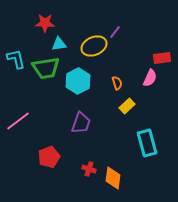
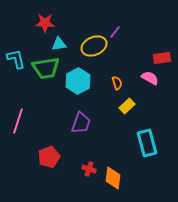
pink semicircle: rotated 84 degrees counterclockwise
pink line: rotated 35 degrees counterclockwise
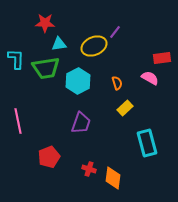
cyan L-shape: rotated 15 degrees clockwise
yellow rectangle: moved 2 px left, 2 px down
pink line: rotated 30 degrees counterclockwise
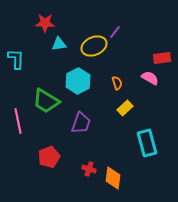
green trapezoid: moved 33 px down; rotated 40 degrees clockwise
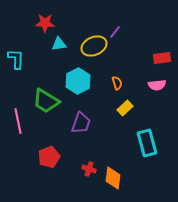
pink semicircle: moved 7 px right, 7 px down; rotated 144 degrees clockwise
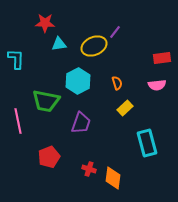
green trapezoid: rotated 20 degrees counterclockwise
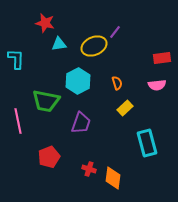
red star: rotated 12 degrees clockwise
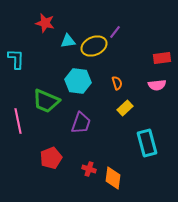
cyan triangle: moved 9 px right, 3 px up
cyan hexagon: rotated 25 degrees counterclockwise
green trapezoid: rotated 12 degrees clockwise
red pentagon: moved 2 px right, 1 px down
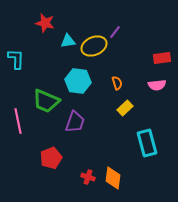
purple trapezoid: moved 6 px left, 1 px up
red cross: moved 1 px left, 8 px down
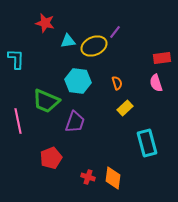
pink semicircle: moved 1 px left, 2 px up; rotated 78 degrees clockwise
